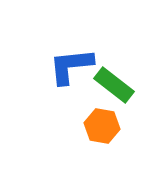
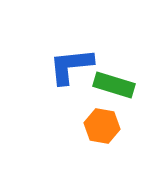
green rectangle: rotated 21 degrees counterclockwise
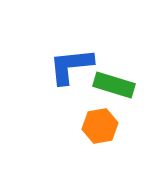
orange hexagon: moved 2 px left; rotated 20 degrees counterclockwise
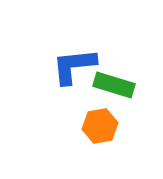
blue L-shape: moved 3 px right
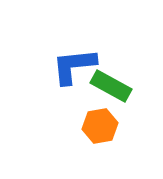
green rectangle: moved 3 px left, 1 px down; rotated 12 degrees clockwise
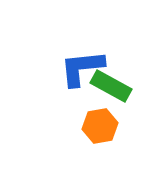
blue L-shape: moved 8 px right, 2 px down
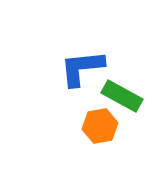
green rectangle: moved 11 px right, 10 px down
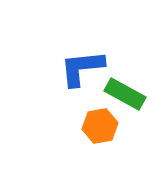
green rectangle: moved 3 px right, 2 px up
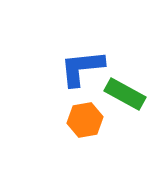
orange hexagon: moved 15 px left, 6 px up
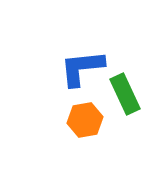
green rectangle: rotated 36 degrees clockwise
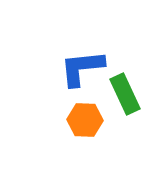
orange hexagon: rotated 12 degrees clockwise
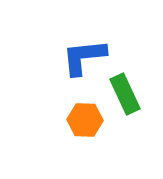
blue L-shape: moved 2 px right, 11 px up
